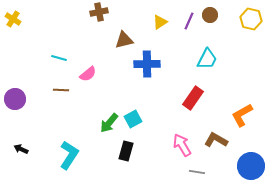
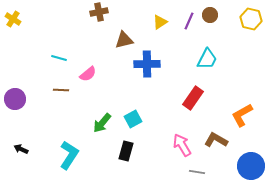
green arrow: moved 7 px left
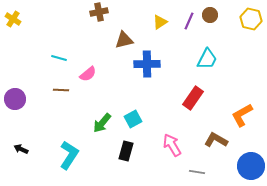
pink arrow: moved 10 px left
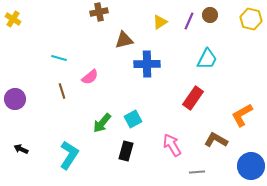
pink semicircle: moved 2 px right, 3 px down
brown line: moved 1 px right, 1 px down; rotated 70 degrees clockwise
gray line: rotated 14 degrees counterclockwise
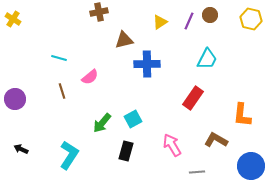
orange L-shape: rotated 55 degrees counterclockwise
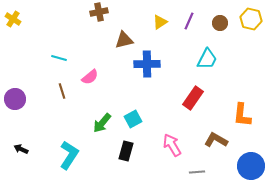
brown circle: moved 10 px right, 8 px down
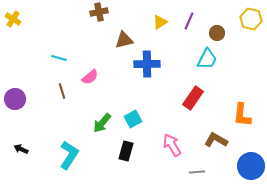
brown circle: moved 3 px left, 10 px down
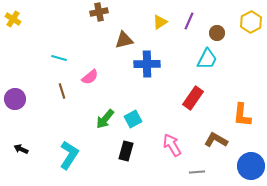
yellow hexagon: moved 3 px down; rotated 20 degrees clockwise
green arrow: moved 3 px right, 4 px up
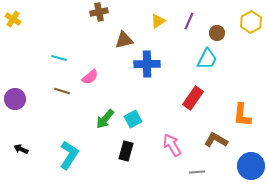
yellow triangle: moved 2 px left, 1 px up
brown line: rotated 56 degrees counterclockwise
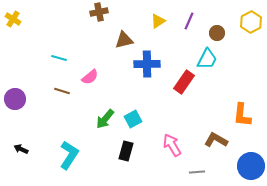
red rectangle: moved 9 px left, 16 px up
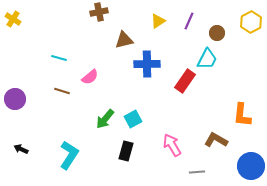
red rectangle: moved 1 px right, 1 px up
